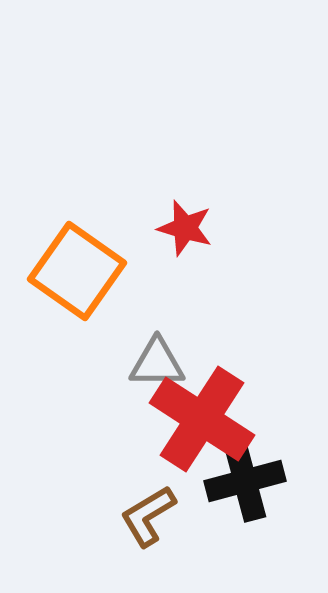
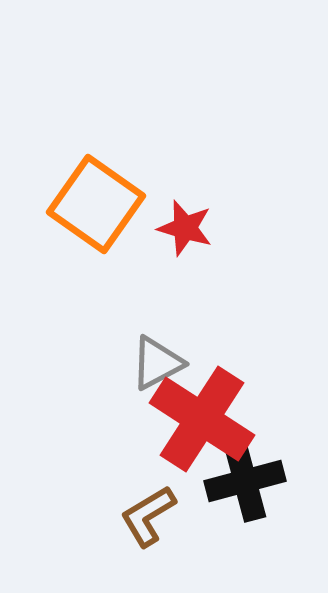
orange square: moved 19 px right, 67 px up
gray triangle: rotated 28 degrees counterclockwise
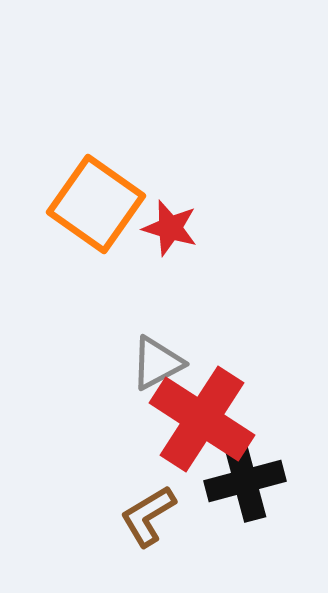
red star: moved 15 px left
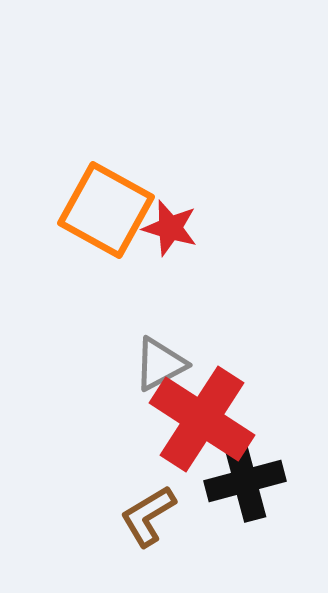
orange square: moved 10 px right, 6 px down; rotated 6 degrees counterclockwise
gray triangle: moved 3 px right, 1 px down
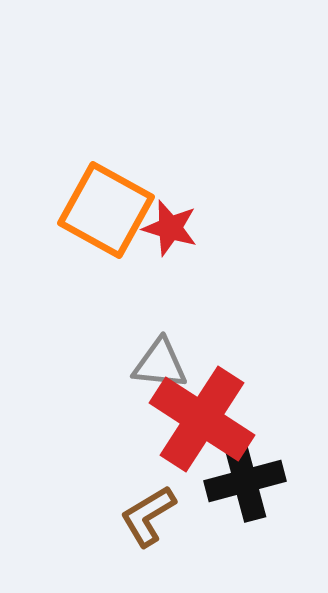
gray triangle: rotated 34 degrees clockwise
